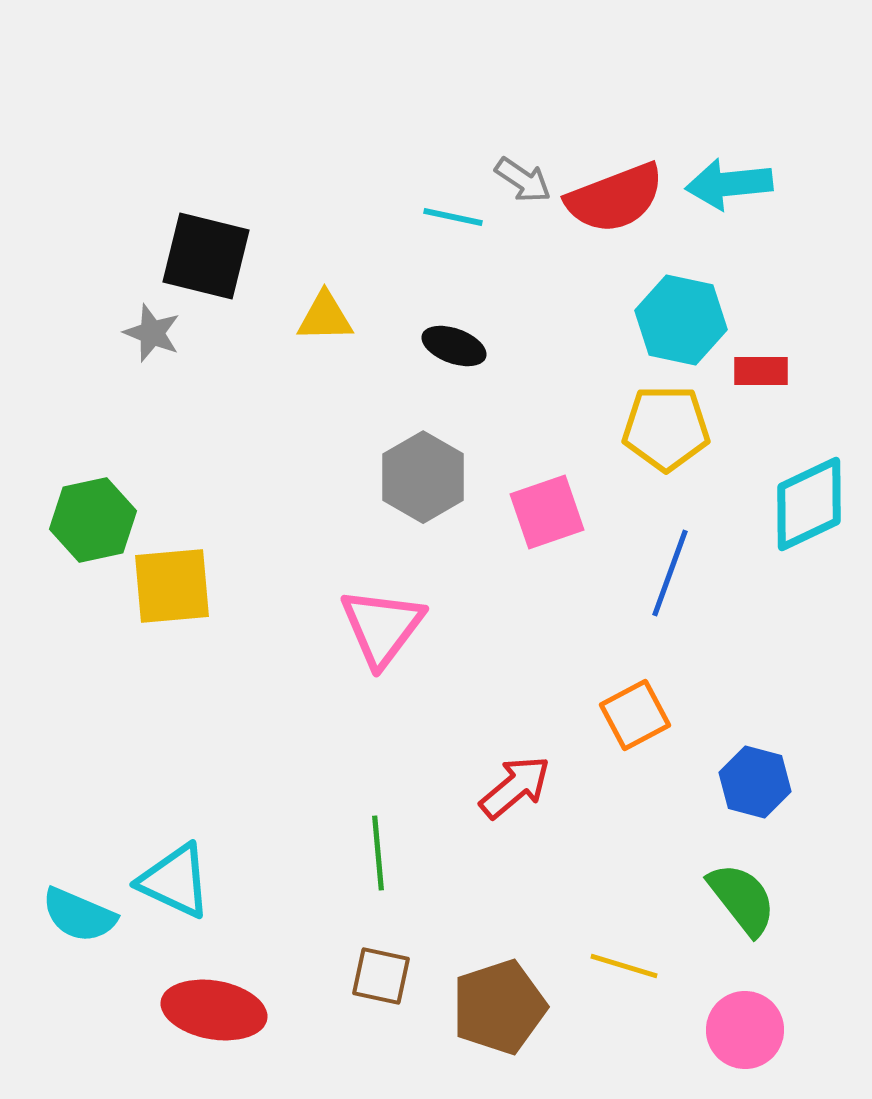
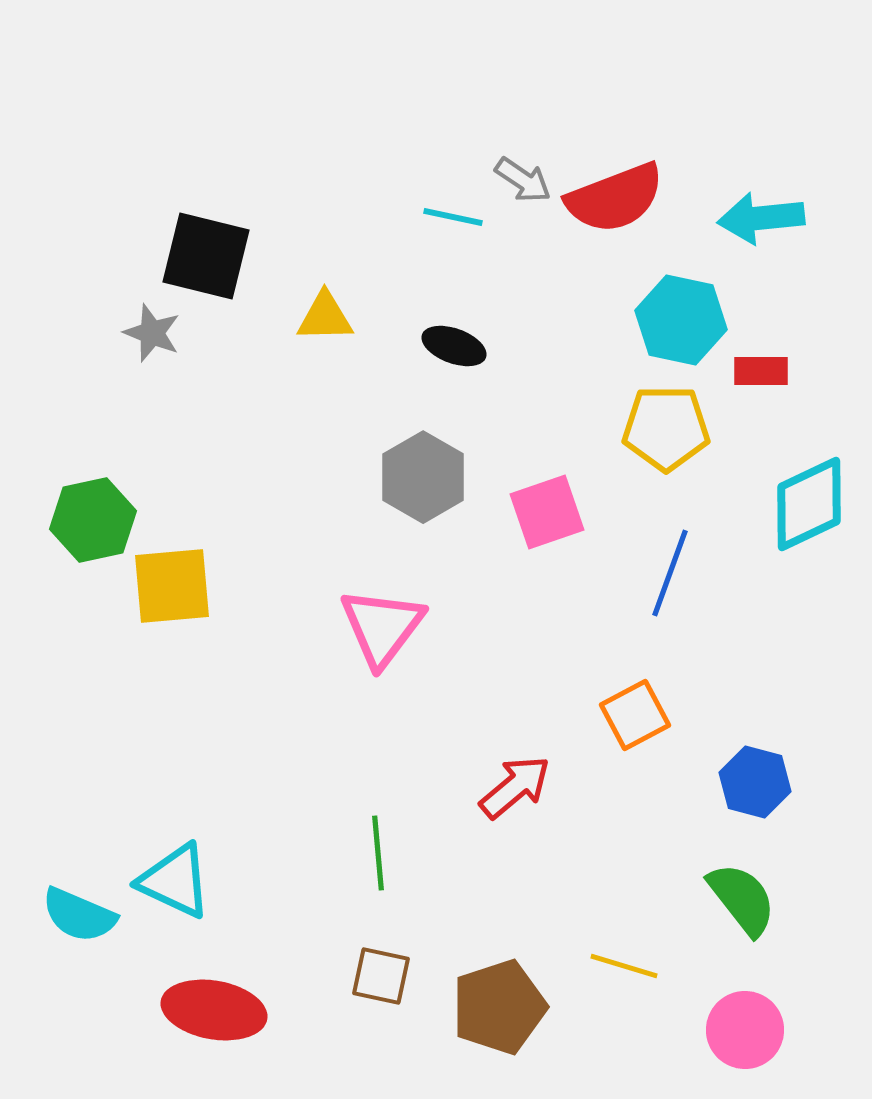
cyan arrow: moved 32 px right, 34 px down
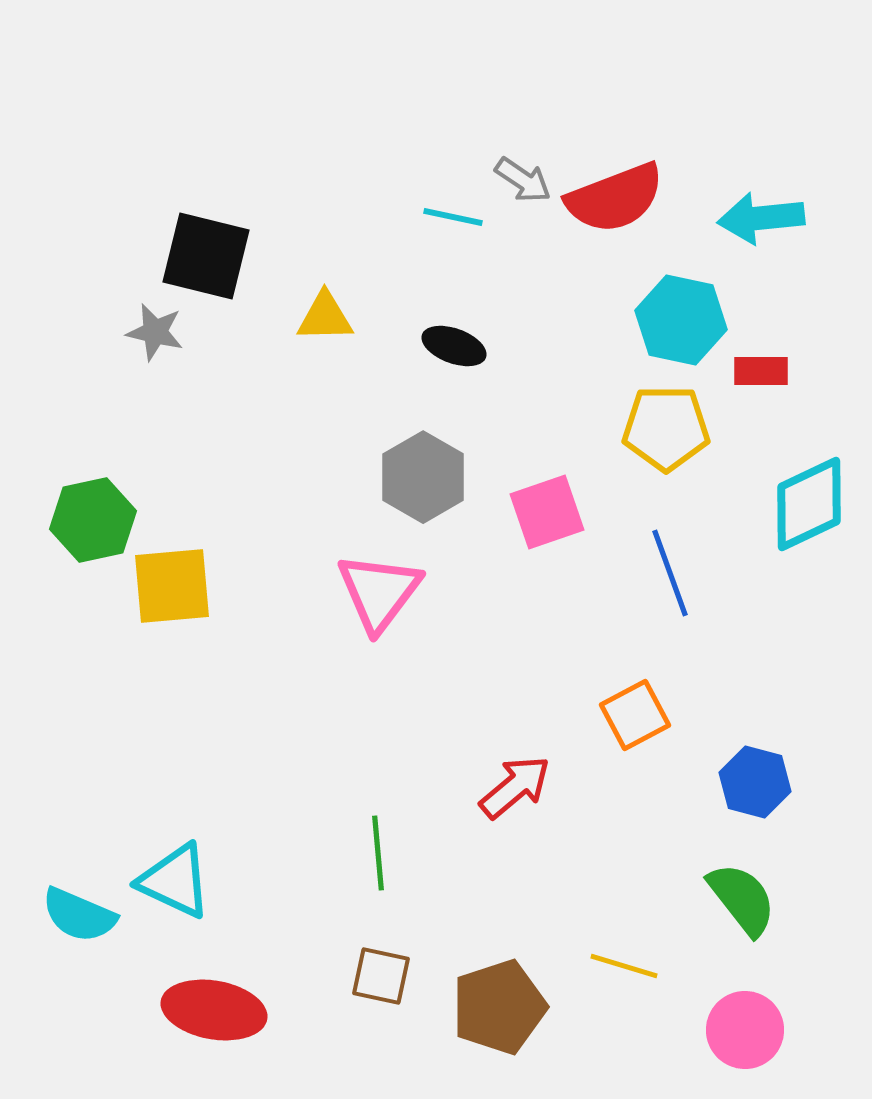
gray star: moved 3 px right, 1 px up; rotated 8 degrees counterclockwise
blue line: rotated 40 degrees counterclockwise
pink triangle: moved 3 px left, 35 px up
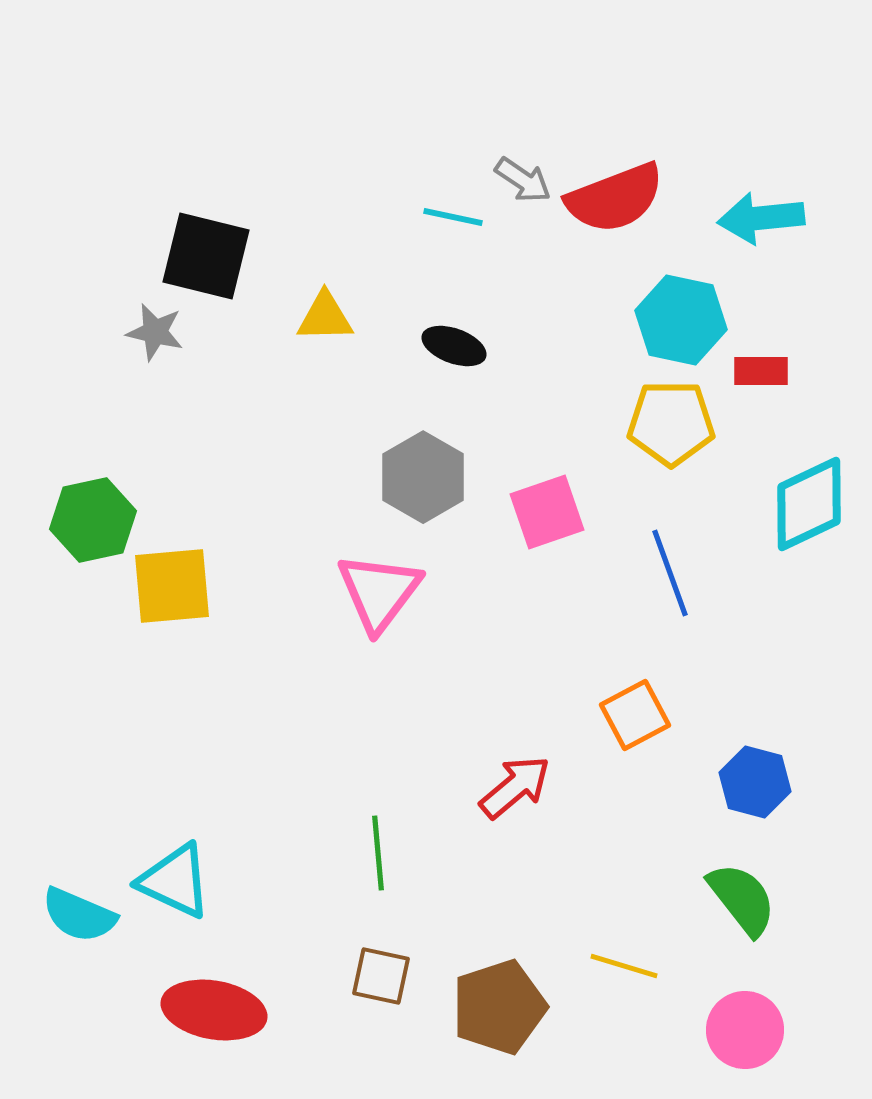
yellow pentagon: moved 5 px right, 5 px up
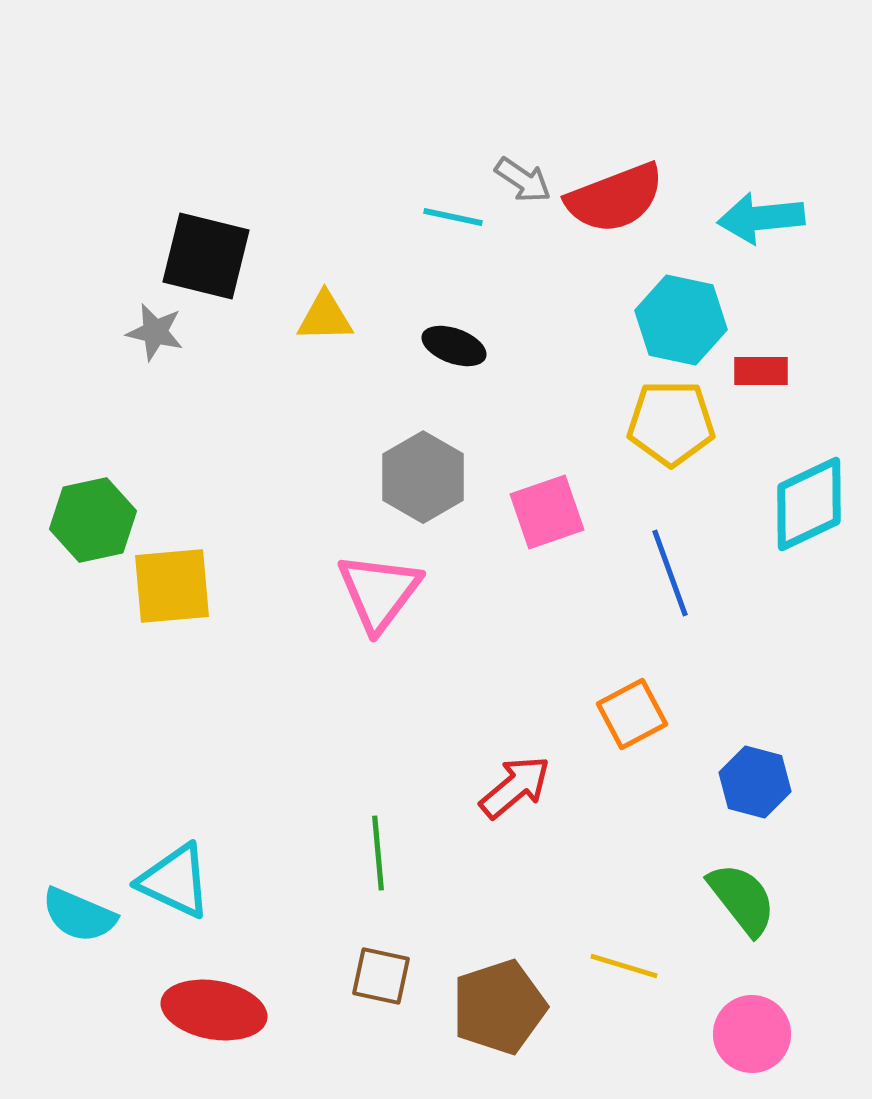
orange square: moved 3 px left, 1 px up
pink circle: moved 7 px right, 4 px down
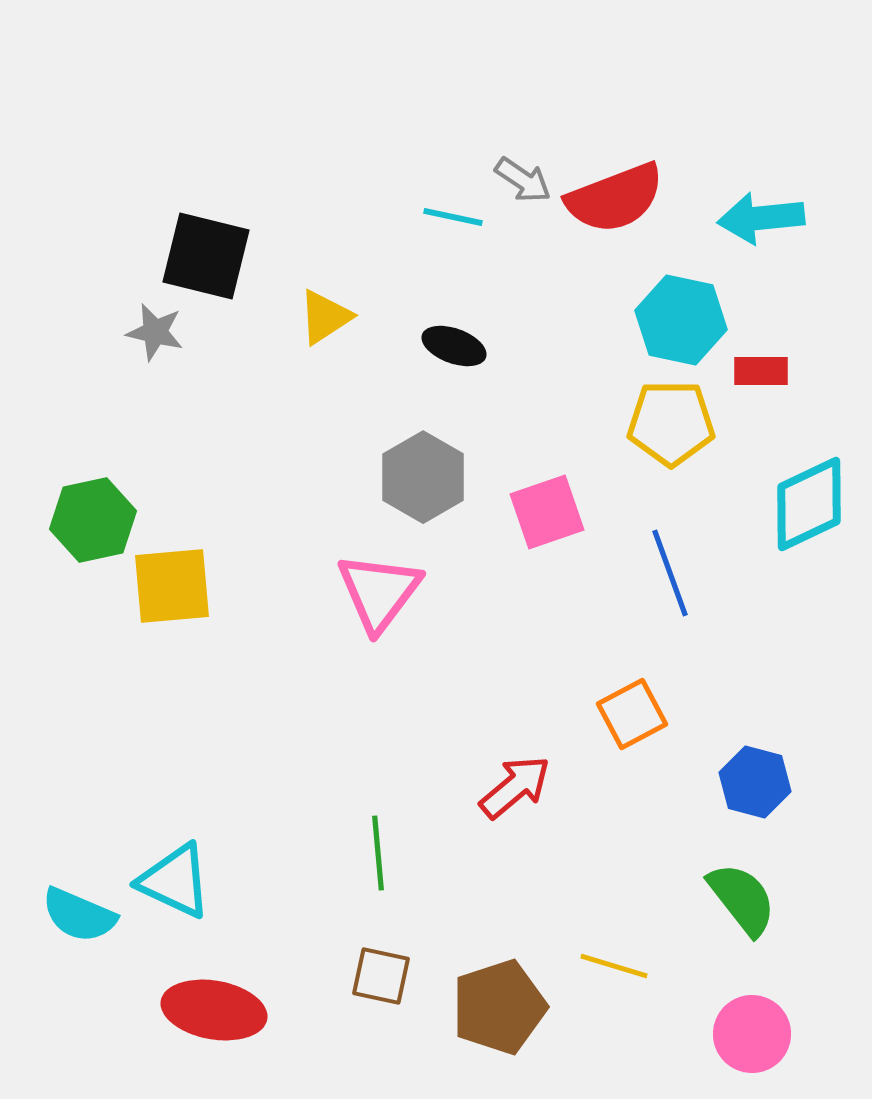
yellow triangle: rotated 32 degrees counterclockwise
yellow line: moved 10 px left
